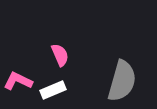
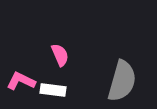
pink L-shape: moved 3 px right
white rectangle: rotated 30 degrees clockwise
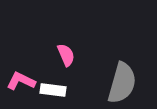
pink semicircle: moved 6 px right
gray semicircle: moved 2 px down
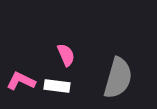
gray semicircle: moved 4 px left, 5 px up
white rectangle: moved 4 px right, 4 px up
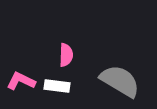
pink semicircle: rotated 25 degrees clockwise
gray semicircle: moved 2 px right, 3 px down; rotated 75 degrees counterclockwise
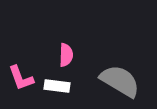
pink L-shape: moved 3 px up; rotated 136 degrees counterclockwise
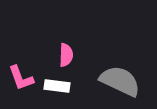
gray semicircle: rotated 6 degrees counterclockwise
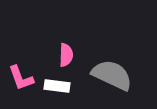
gray semicircle: moved 8 px left, 6 px up
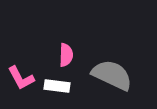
pink L-shape: rotated 8 degrees counterclockwise
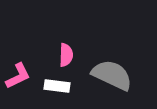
pink L-shape: moved 3 px left, 2 px up; rotated 88 degrees counterclockwise
